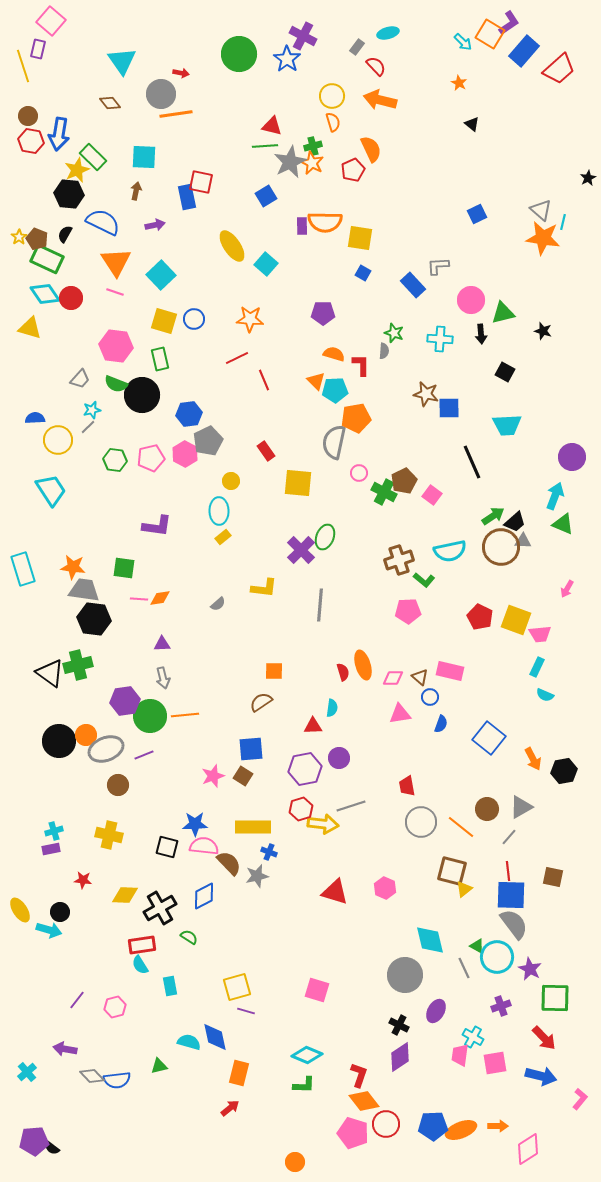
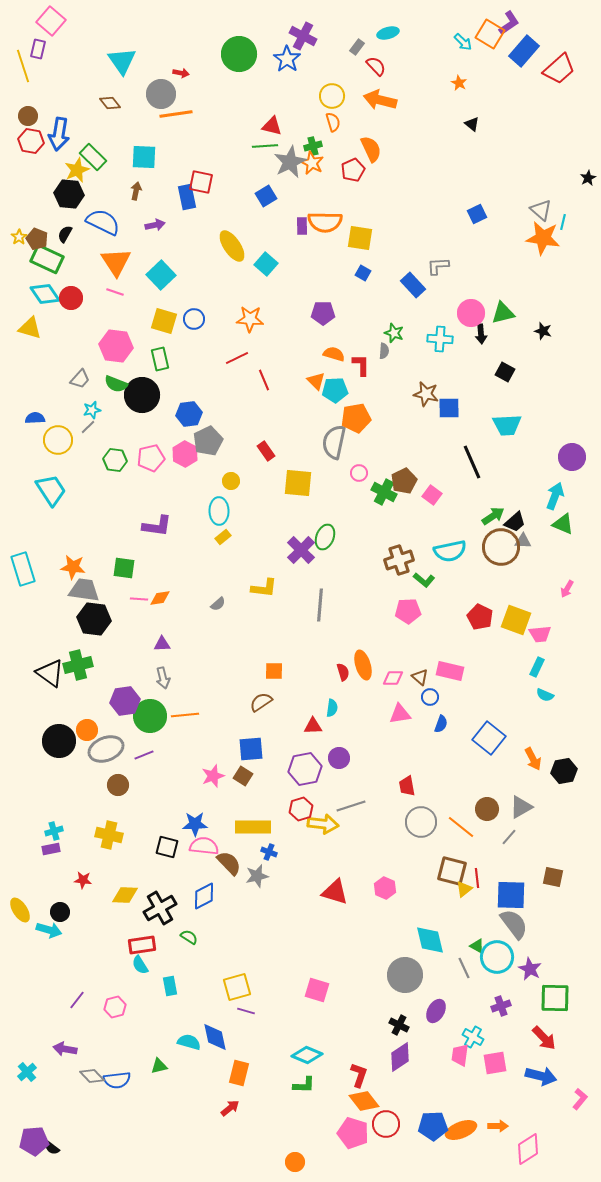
pink circle at (471, 300): moved 13 px down
orange circle at (86, 735): moved 1 px right, 5 px up
red line at (508, 871): moved 31 px left, 7 px down
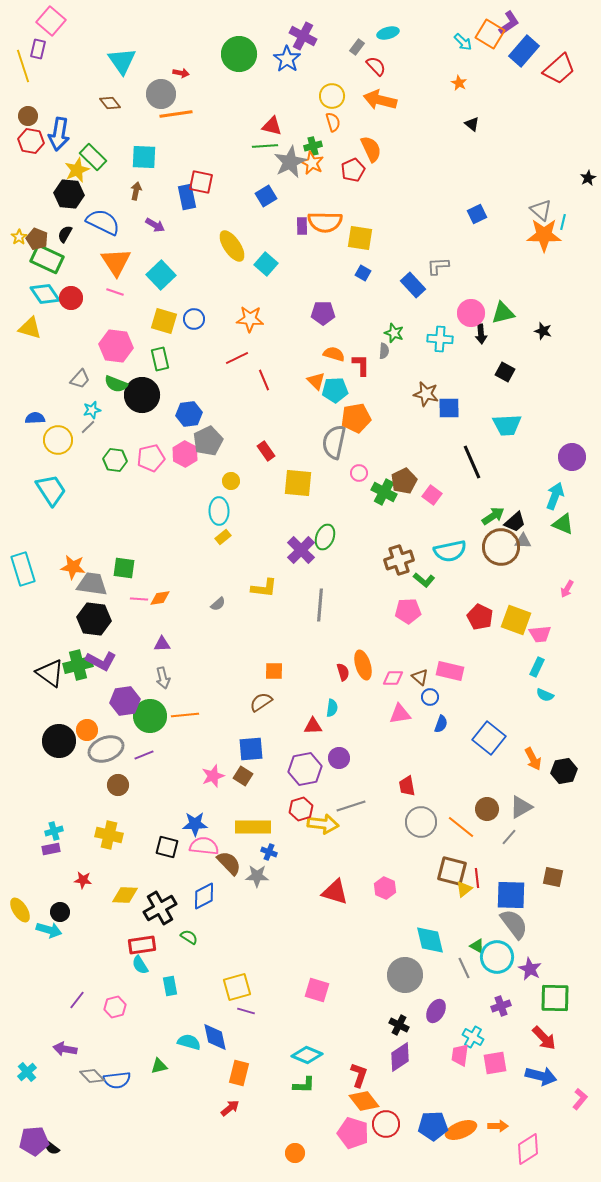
purple arrow at (155, 225): rotated 42 degrees clockwise
orange star at (543, 238): moved 1 px right, 3 px up; rotated 8 degrees counterclockwise
purple L-shape at (157, 526): moved 56 px left, 135 px down; rotated 20 degrees clockwise
gray trapezoid at (84, 590): moved 8 px right, 6 px up
gray star at (257, 876): rotated 15 degrees clockwise
orange circle at (295, 1162): moved 9 px up
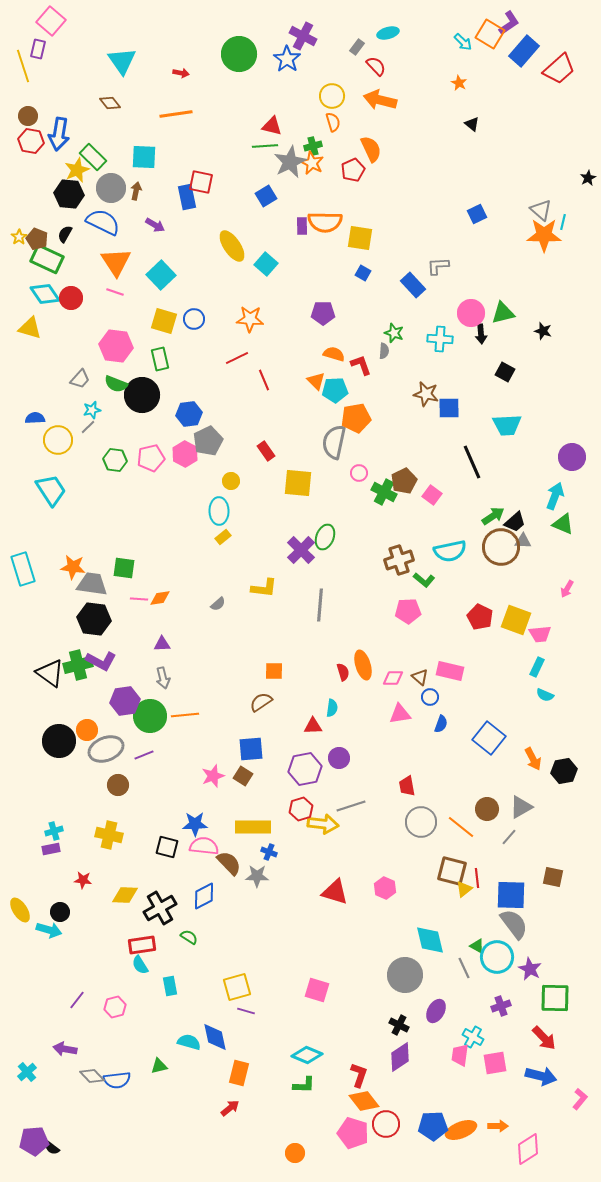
gray circle at (161, 94): moved 50 px left, 94 px down
red L-shape at (361, 365): rotated 20 degrees counterclockwise
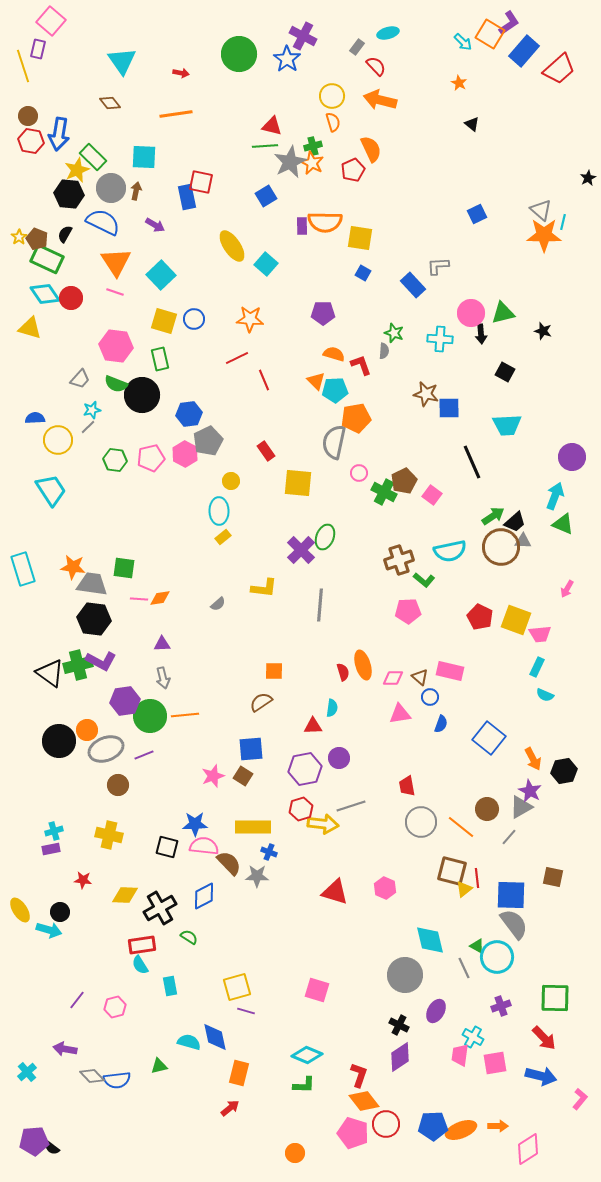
purple star at (530, 969): moved 178 px up
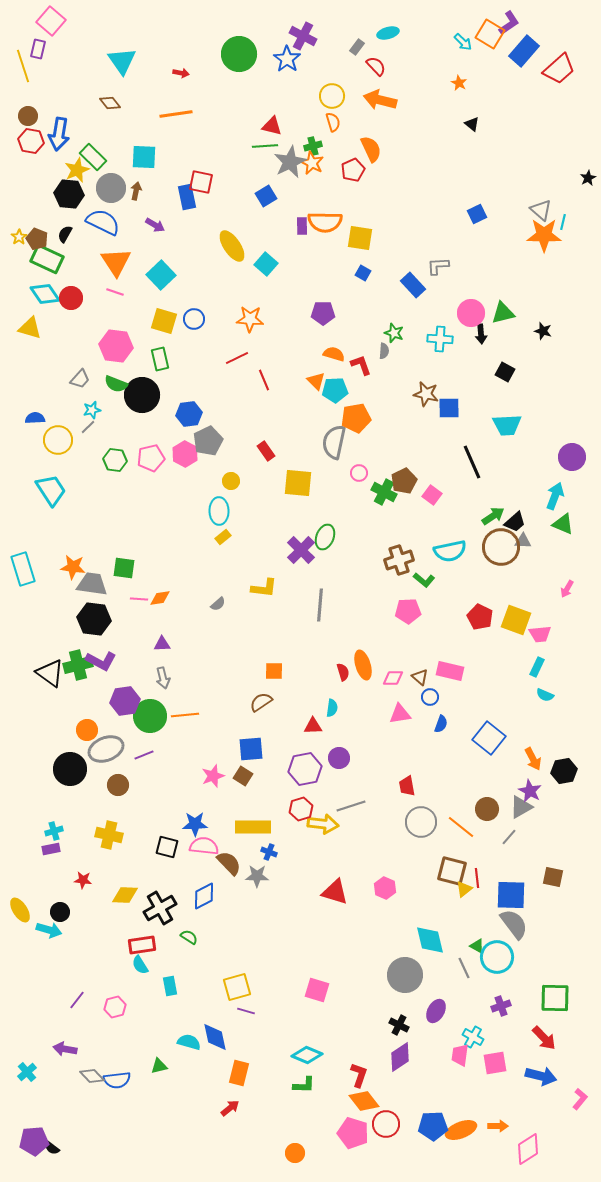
black circle at (59, 741): moved 11 px right, 28 px down
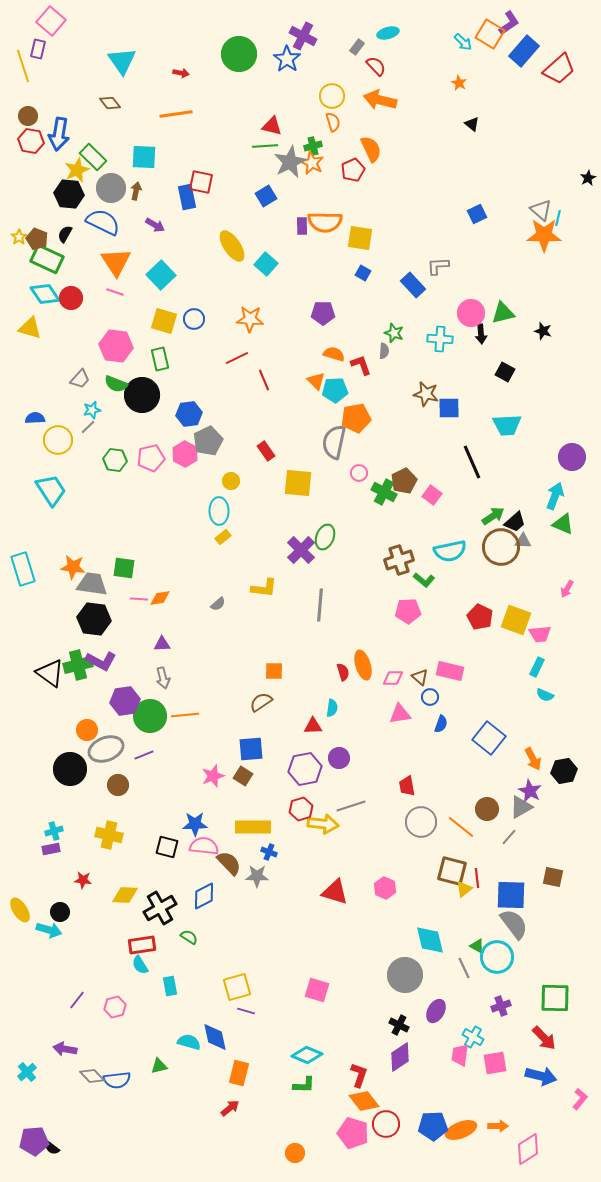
cyan line at (563, 222): moved 5 px left, 4 px up
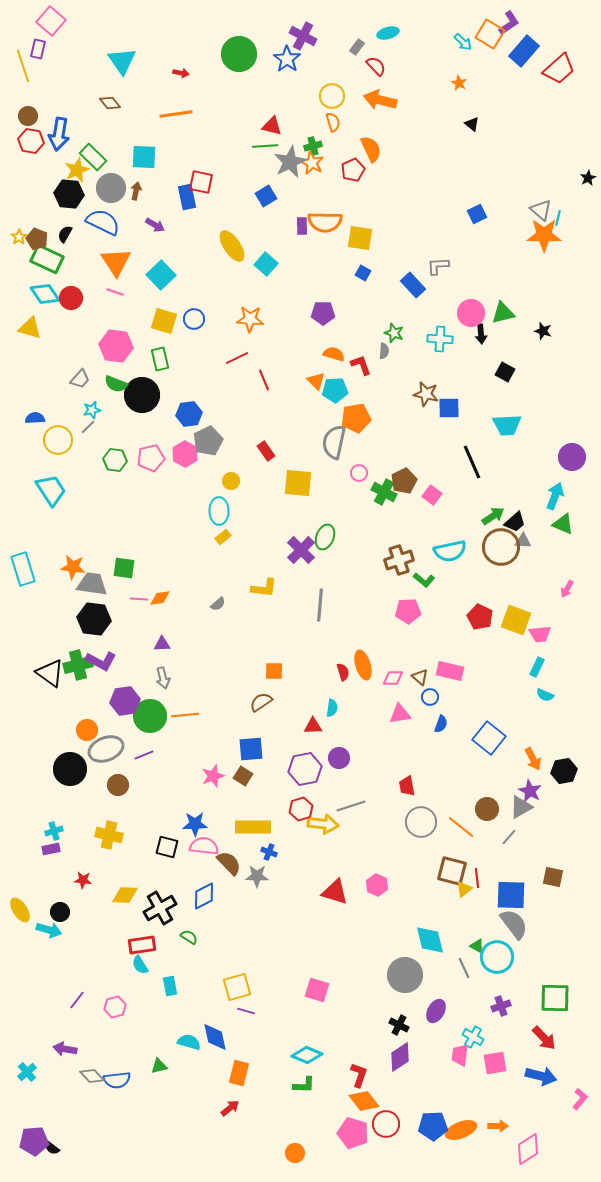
pink hexagon at (385, 888): moved 8 px left, 3 px up
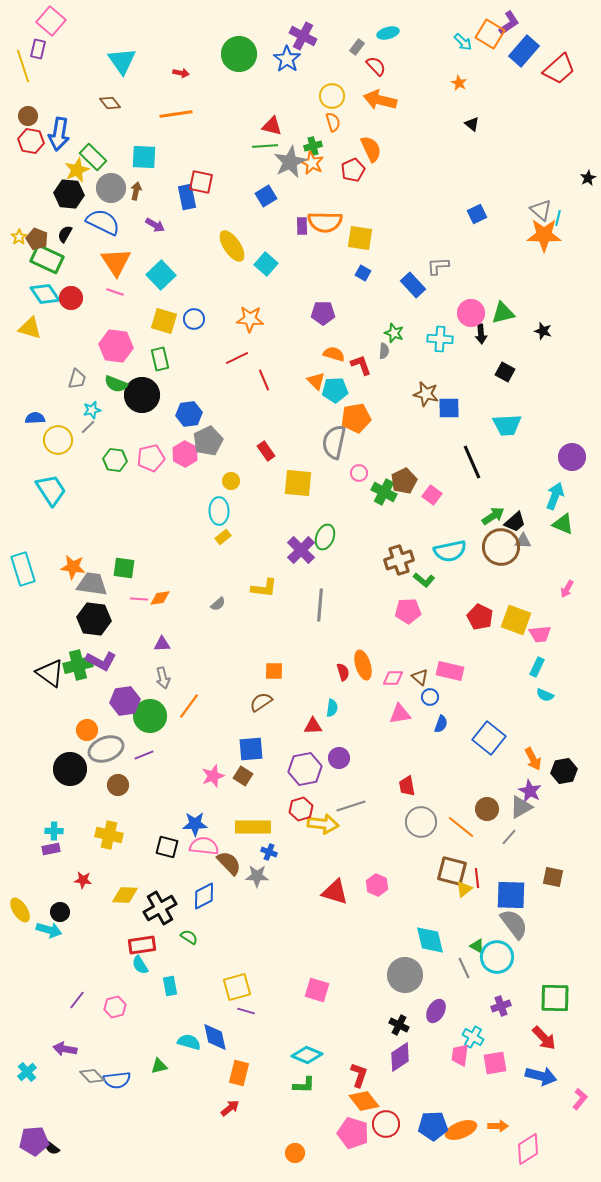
gray trapezoid at (80, 379): moved 3 px left; rotated 25 degrees counterclockwise
orange line at (185, 715): moved 4 px right, 9 px up; rotated 48 degrees counterclockwise
cyan cross at (54, 831): rotated 18 degrees clockwise
